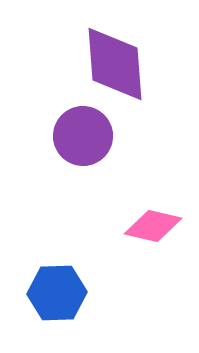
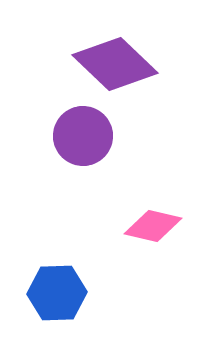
purple diamond: rotated 42 degrees counterclockwise
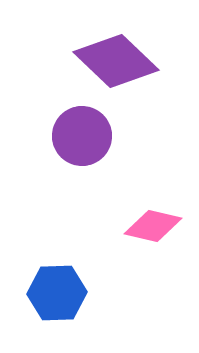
purple diamond: moved 1 px right, 3 px up
purple circle: moved 1 px left
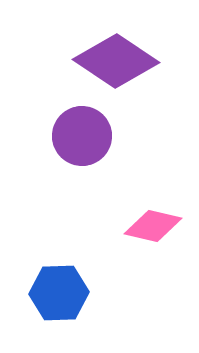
purple diamond: rotated 10 degrees counterclockwise
blue hexagon: moved 2 px right
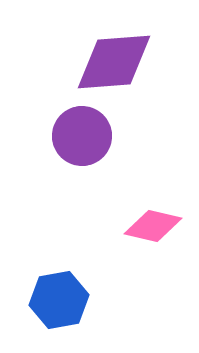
purple diamond: moved 2 px left, 1 px down; rotated 38 degrees counterclockwise
blue hexagon: moved 7 px down; rotated 8 degrees counterclockwise
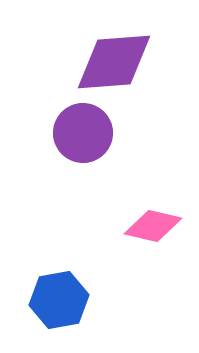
purple circle: moved 1 px right, 3 px up
